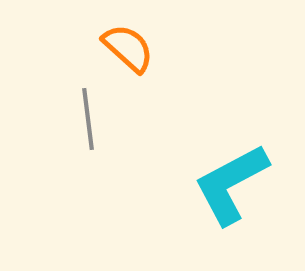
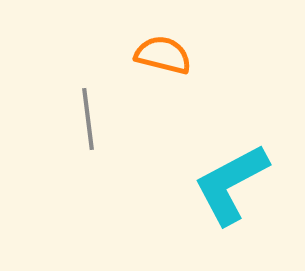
orange semicircle: moved 35 px right, 7 px down; rotated 28 degrees counterclockwise
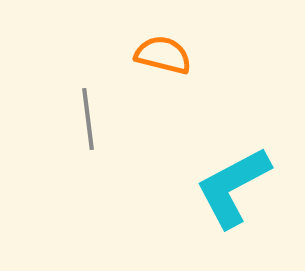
cyan L-shape: moved 2 px right, 3 px down
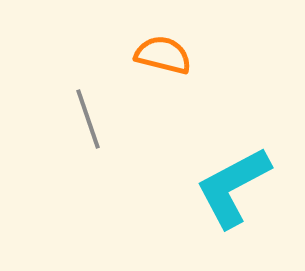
gray line: rotated 12 degrees counterclockwise
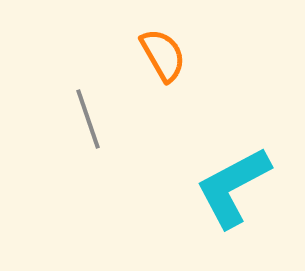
orange semicircle: rotated 46 degrees clockwise
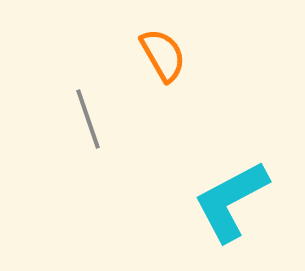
cyan L-shape: moved 2 px left, 14 px down
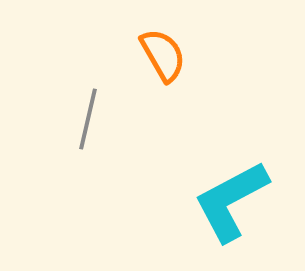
gray line: rotated 32 degrees clockwise
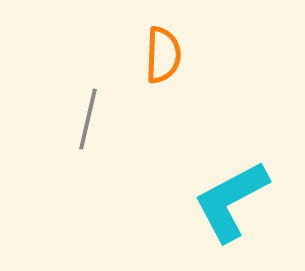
orange semicircle: rotated 32 degrees clockwise
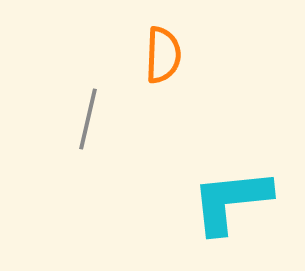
cyan L-shape: rotated 22 degrees clockwise
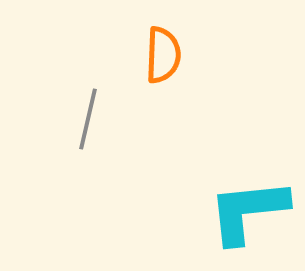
cyan L-shape: moved 17 px right, 10 px down
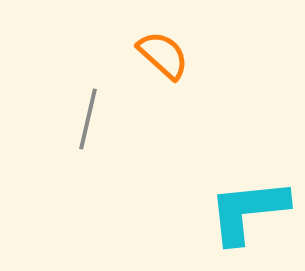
orange semicircle: rotated 50 degrees counterclockwise
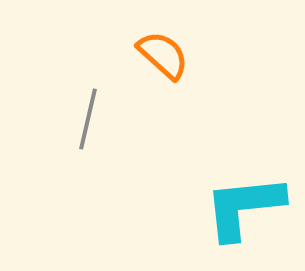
cyan L-shape: moved 4 px left, 4 px up
